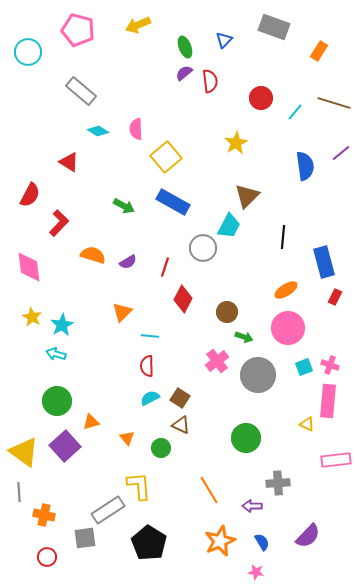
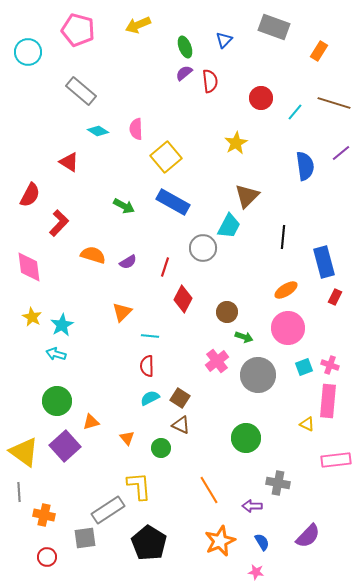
gray cross at (278, 483): rotated 15 degrees clockwise
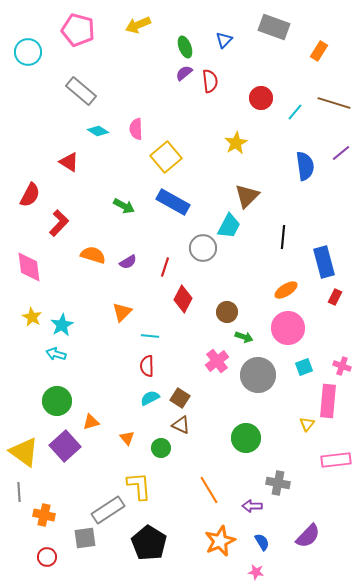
pink cross at (330, 365): moved 12 px right, 1 px down
yellow triangle at (307, 424): rotated 42 degrees clockwise
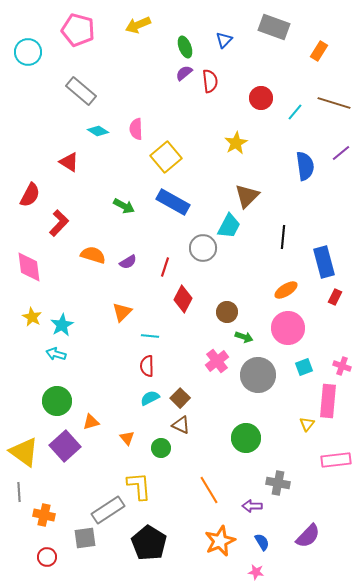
brown square at (180, 398): rotated 12 degrees clockwise
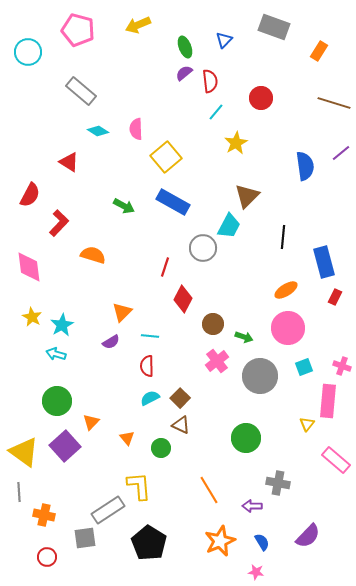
cyan line at (295, 112): moved 79 px left
purple semicircle at (128, 262): moved 17 px left, 80 px down
brown circle at (227, 312): moved 14 px left, 12 px down
gray circle at (258, 375): moved 2 px right, 1 px down
orange triangle at (91, 422): rotated 30 degrees counterclockwise
pink rectangle at (336, 460): rotated 48 degrees clockwise
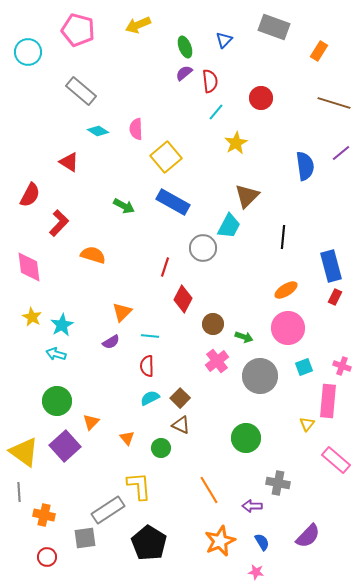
blue rectangle at (324, 262): moved 7 px right, 4 px down
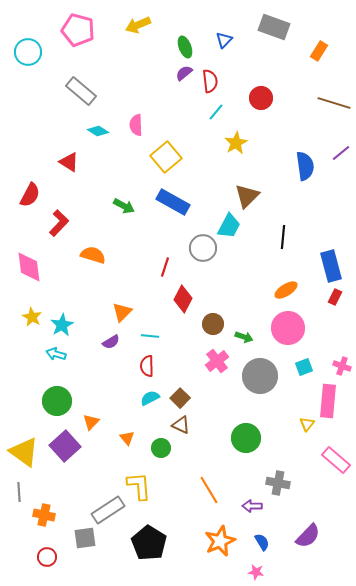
pink semicircle at (136, 129): moved 4 px up
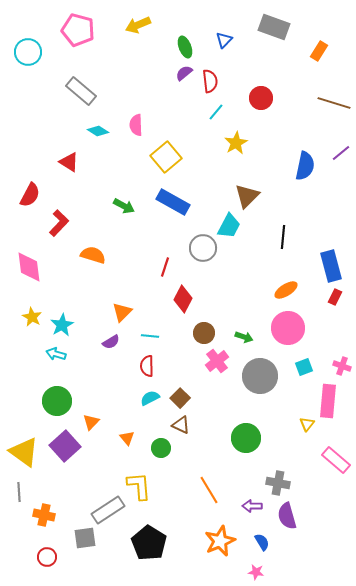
blue semicircle at (305, 166): rotated 20 degrees clockwise
brown circle at (213, 324): moved 9 px left, 9 px down
purple semicircle at (308, 536): moved 21 px left, 20 px up; rotated 120 degrees clockwise
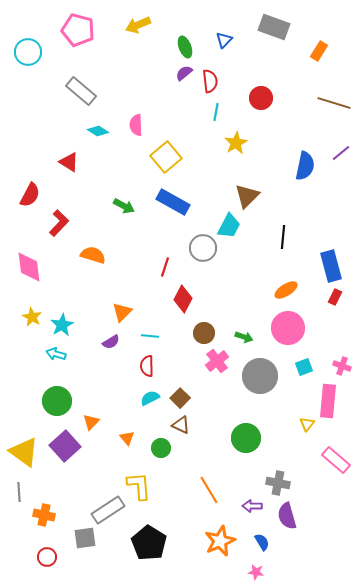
cyan line at (216, 112): rotated 30 degrees counterclockwise
